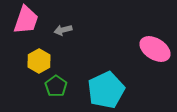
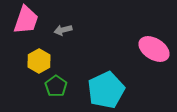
pink ellipse: moved 1 px left
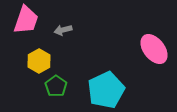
pink ellipse: rotated 20 degrees clockwise
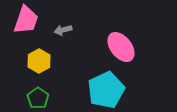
pink ellipse: moved 33 px left, 2 px up
green pentagon: moved 18 px left, 12 px down
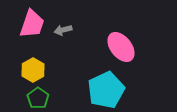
pink trapezoid: moved 6 px right, 4 px down
yellow hexagon: moved 6 px left, 9 px down
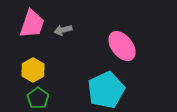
pink ellipse: moved 1 px right, 1 px up
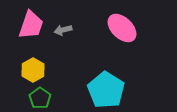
pink trapezoid: moved 1 px left, 1 px down
pink ellipse: moved 18 px up; rotated 8 degrees counterclockwise
cyan pentagon: rotated 15 degrees counterclockwise
green pentagon: moved 2 px right
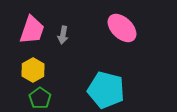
pink trapezoid: moved 1 px right, 5 px down
gray arrow: moved 5 px down; rotated 66 degrees counterclockwise
cyan pentagon: rotated 18 degrees counterclockwise
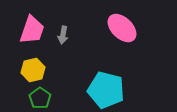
yellow hexagon: rotated 15 degrees clockwise
